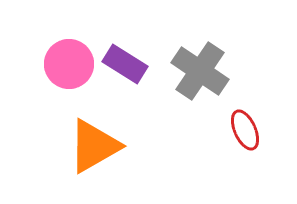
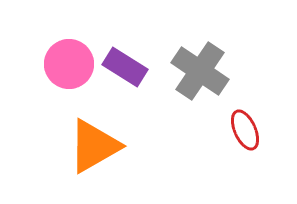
purple rectangle: moved 3 px down
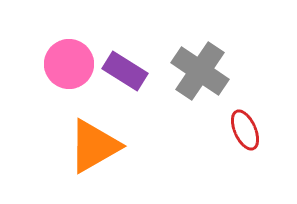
purple rectangle: moved 4 px down
